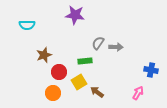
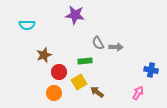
gray semicircle: rotated 64 degrees counterclockwise
orange circle: moved 1 px right
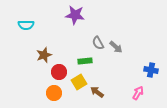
cyan semicircle: moved 1 px left
gray arrow: rotated 40 degrees clockwise
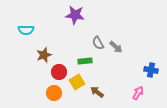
cyan semicircle: moved 5 px down
yellow square: moved 2 px left
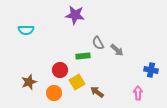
gray arrow: moved 1 px right, 3 px down
brown star: moved 15 px left, 27 px down
green rectangle: moved 2 px left, 5 px up
red circle: moved 1 px right, 2 px up
pink arrow: rotated 32 degrees counterclockwise
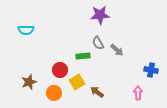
purple star: moved 25 px right; rotated 12 degrees counterclockwise
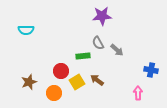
purple star: moved 2 px right, 1 px down
red circle: moved 1 px right, 1 px down
brown arrow: moved 12 px up
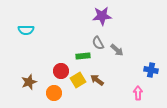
yellow square: moved 1 px right, 2 px up
